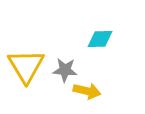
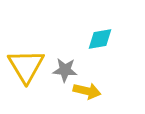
cyan diamond: rotated 8 degrees counterclockwise
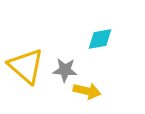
yellow triangle: rotated 18 degrees counterclockwise
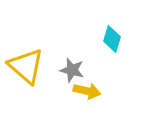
cyan diamond: moved 12 px right; rotated 64 degrees counterclockwise
gray star: moved 7 px right; rotated 10 degrees clockwise
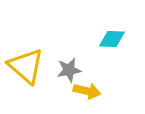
cyan diamond: rotated 76 degrees clockwise
gray star: moved 3 px left; rotated 25 degrees counterclockwise
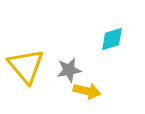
cyan diamond: rotated 20 degrees counterclockwise
yellow triangle: rotated 9 degrees clockwise
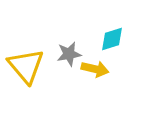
gray star: moved 16 px up
yellow arrow: moved 8 px right, 22 px up
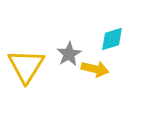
gray star: rotated 20 degrees counterclockwise
yellow triangle: rotated 12 degrees clockwise
